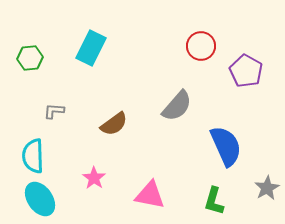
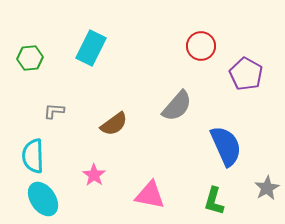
purple pentagon: moved 3 px down
pink star: moved 3 px up
cyan ellipse: moved 3 px right
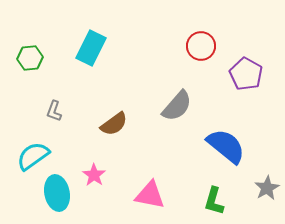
gray L-shape: rotated 75 degrees counterclockwise
blue semicircle: rotated 27 degrees counterclockwise
cyan semicircle: rotated 56 degrees clockwise
cyan ellipse: moved 14 px right, 6 px up; rotated 24 degrees clockwise
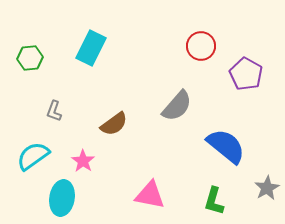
pink star: moved 11 px left, 14 px up
cyan ellipse: moved 5 px right, 5 px down; rotated 20 degrees clockwise
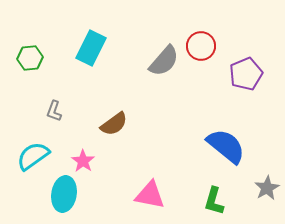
purple pentagon: rotated 20 degrees clockwise
gray semicircle: moved 13 px left, 45 px up
cyan ellipse: moved 2 px right, 4 px up
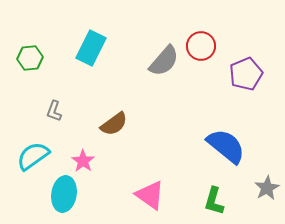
pink triangle: rotated 24 degrees clockwise
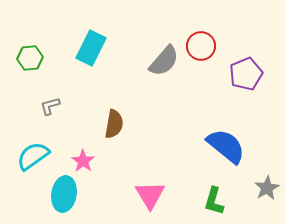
gray L-shape: moved 4 px left, 5 px up; rotated 55 degrees clockwise
brown semicircle: rotated 44 degrees counterclockwise
pink triangle: rotated 24 degrees clockwise
